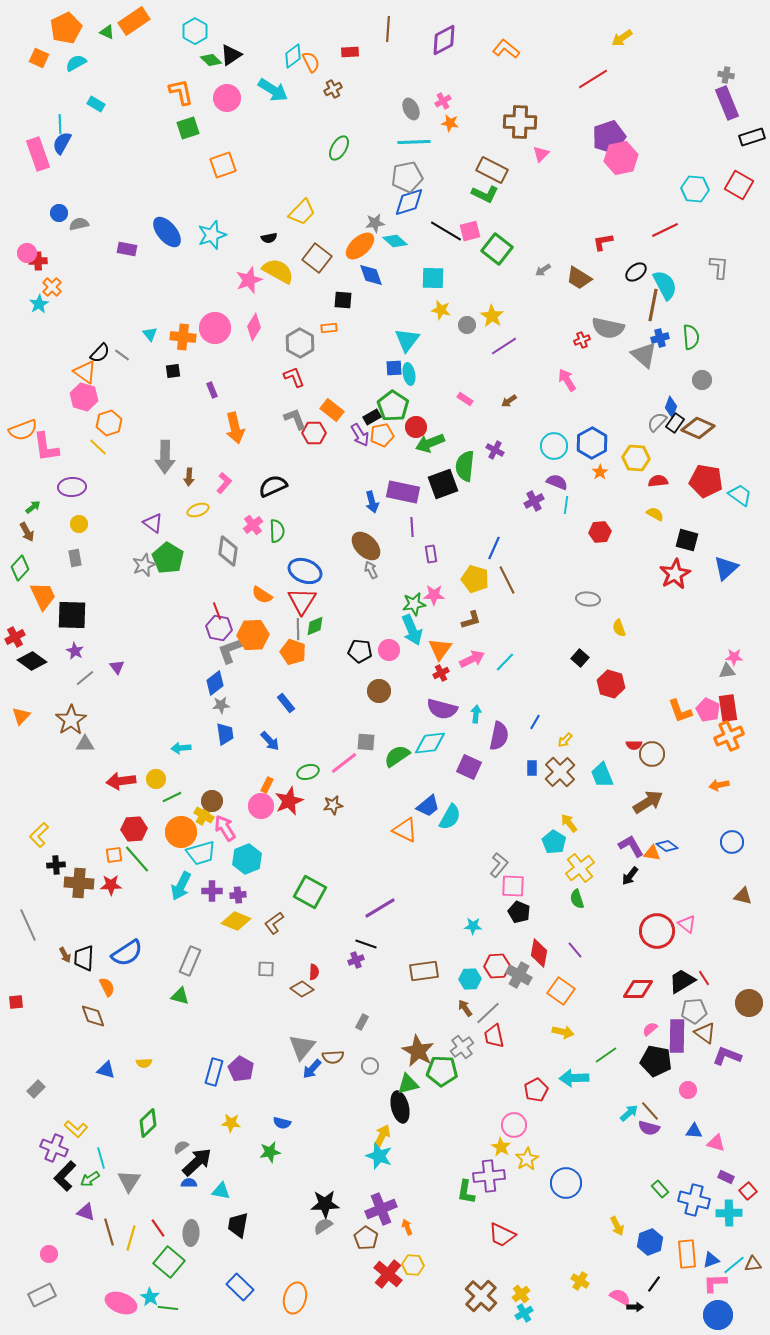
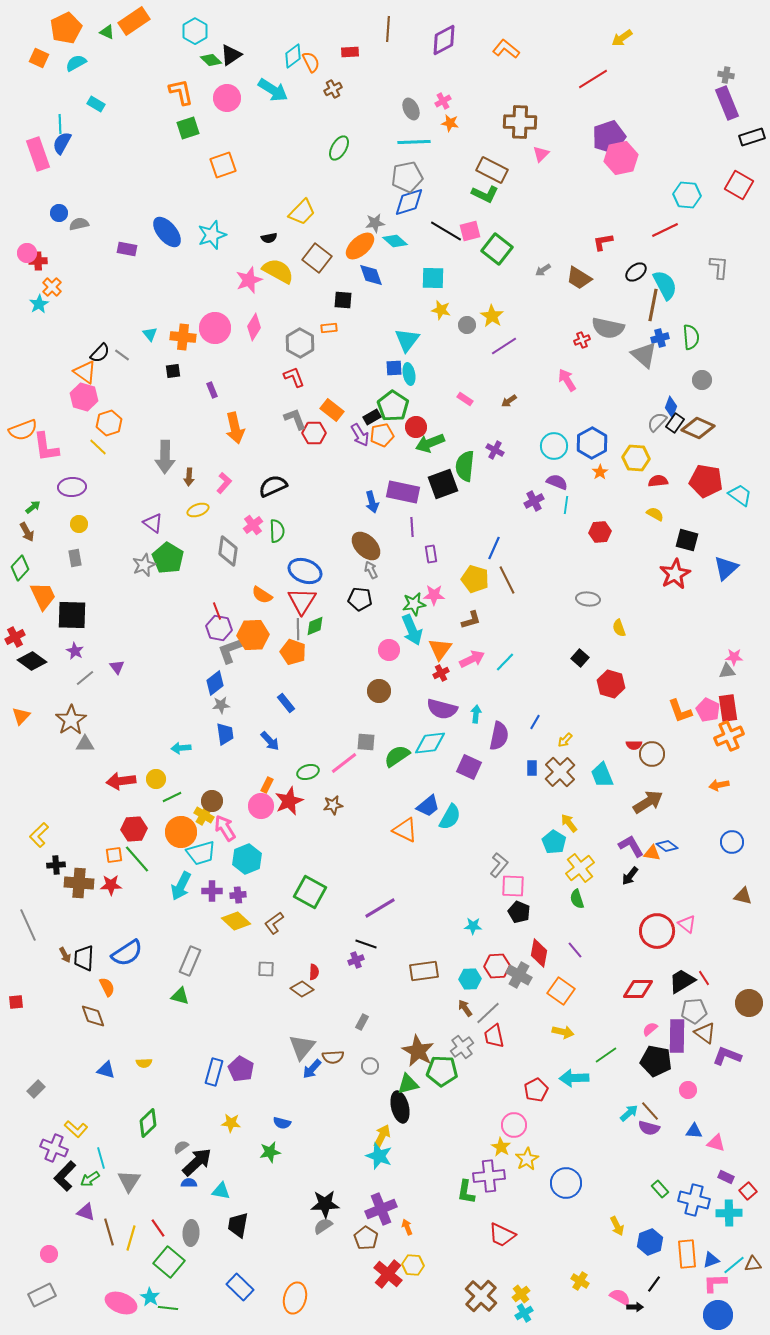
cyan hexagon at (695, 189): moved 8 px left, 6 px down
black pentagon at (360, 651): moved 52 px up
yellow diamond at (236, 921): rotated 20 degrees clockwise
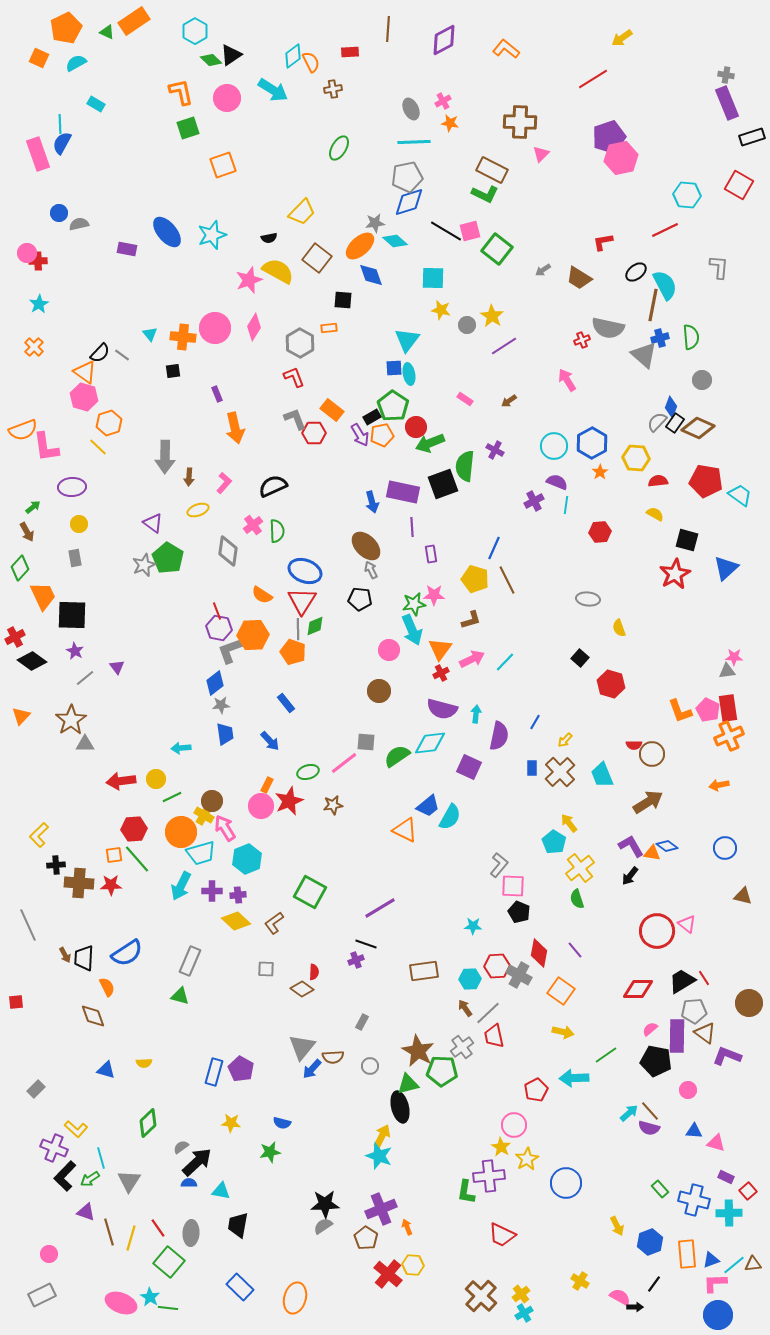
brown cross at (333, 89): rotated 18 degrees clockwise
orange cross at (52, 287): moved 18 px left, 60 px down
purple rectangle at (212, 390): moved 5 px right, 4 px down
blue circle at (732, 842): moved 7 px left, 6 px down
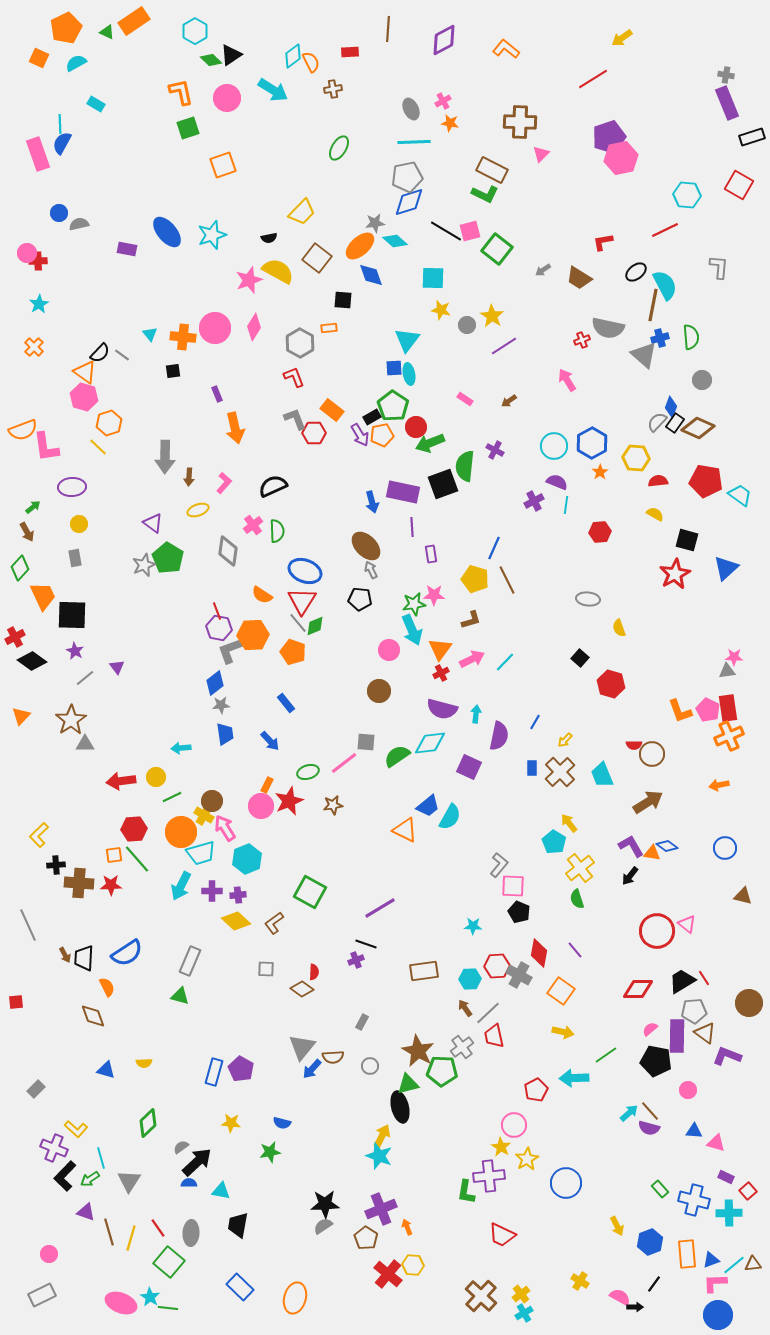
gray line at (298, 629): moved 6 px up; rotated 40 degrees counterclockwise
yellow circle at (156, 779): moved 2 px up
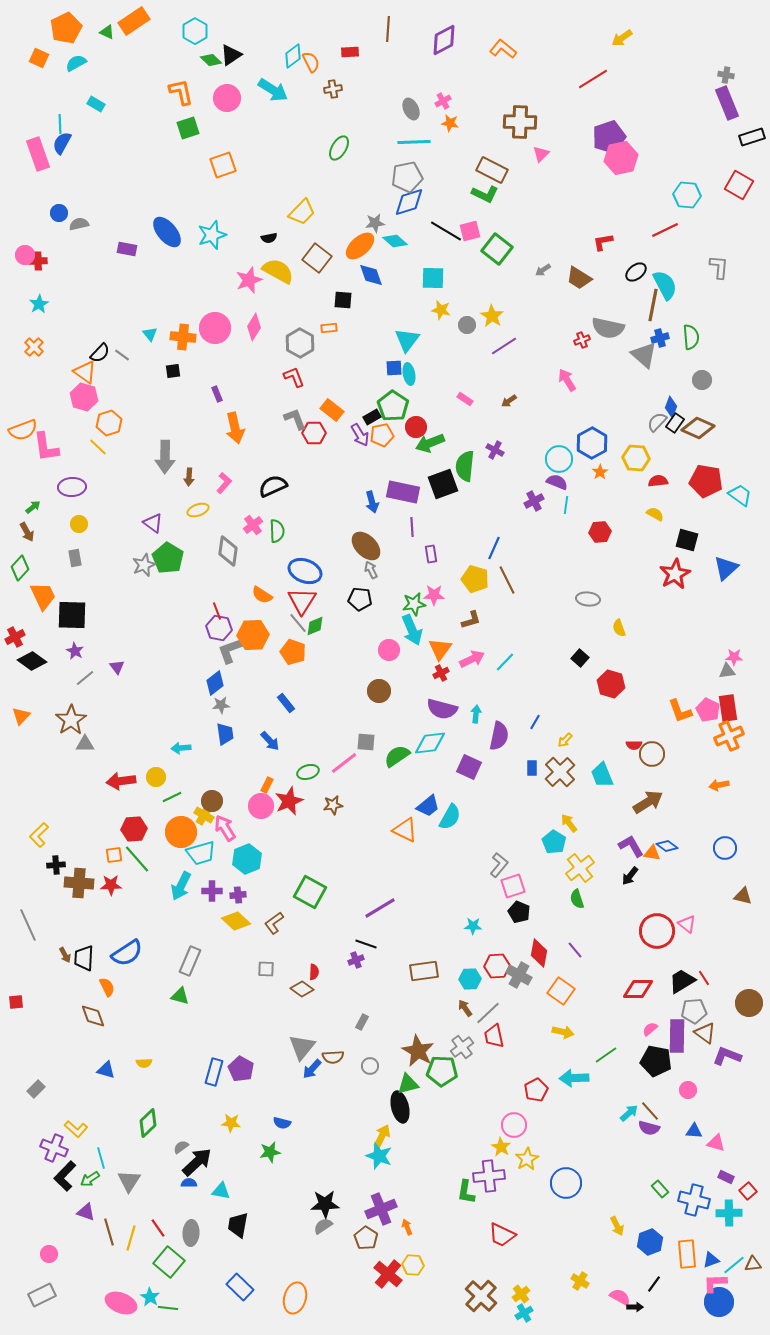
orange L-shape at (506, 49): moved 3 px left
pink circle at (27, 253): moved 2 px left, 2 px down
cyan circle at (554, 446): moved 5 px right, 13 px down
pink square at (513, 886): rotated 20 degrees counterclockwise
blue circle at (718, 1315): moved 1 px right, 13 px up
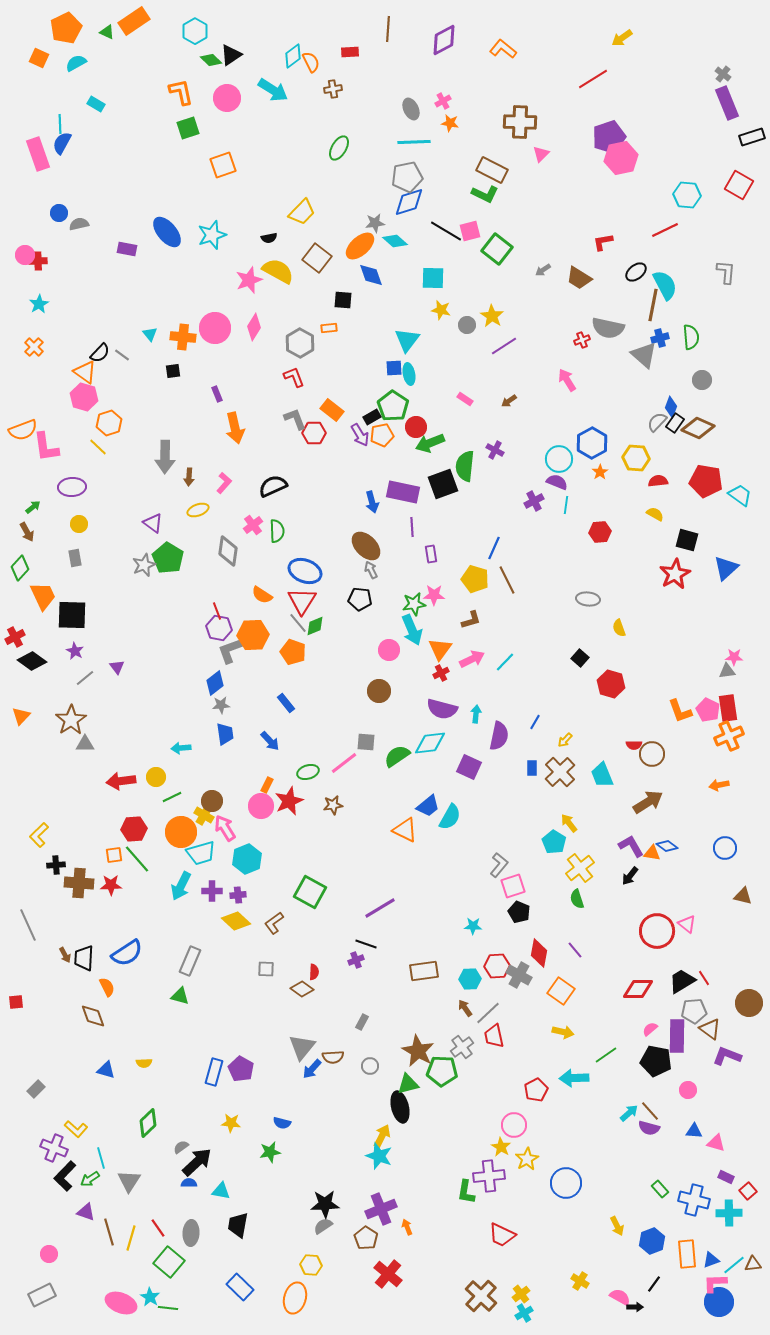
gray cross at (726, 75): moved 3 px left, 1 px up; rotated 28 degrees clockwise
gray L-shape at (719, 267): moved 7 px right, 5 px down
brown triangle at (705, 1033): moved 5 px right, 4 px up
blue hexagon at (650, 1242): moved 2 px right, 1 px up
yellow hexagon at (413, 1265): moved 102 px left
